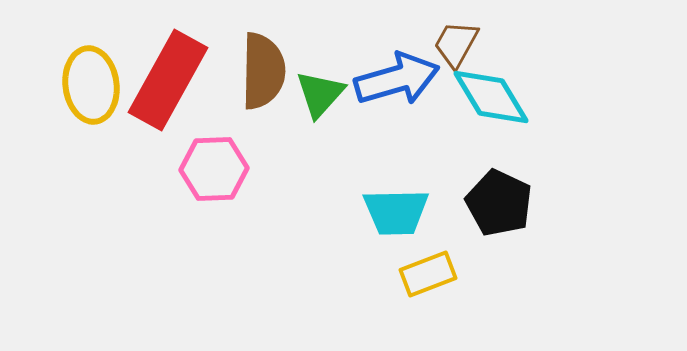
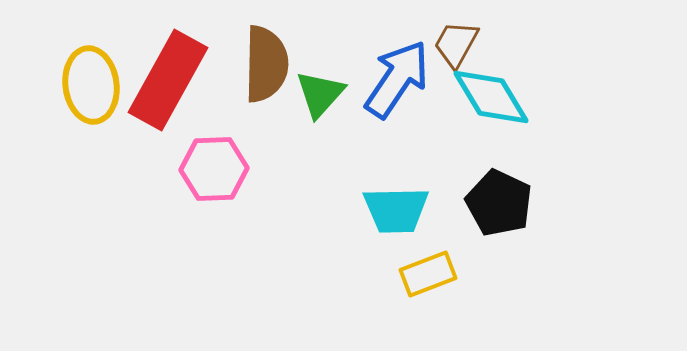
brown semicircle: moved 3 px right, 7 px up
blue arrow: rotated 40 degrees counterclockwise
cyan trapezoid: moved 2 px up
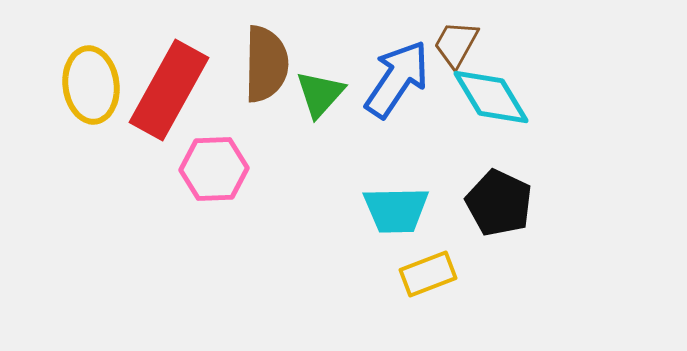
red rectangle: moved 1 px right, 10 px down
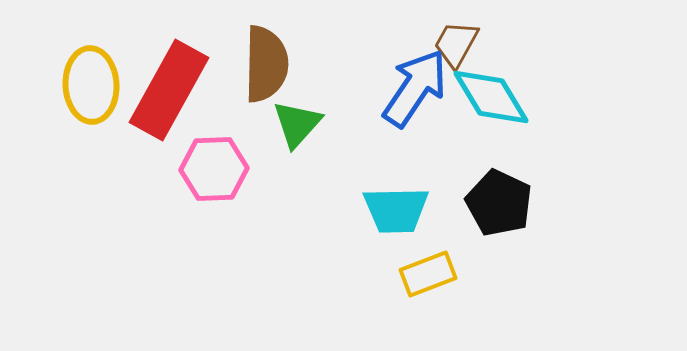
blue arrow: moved 18 px right, 9 px down
yellow ellipse: rotated 4 degrees clockwise
green triangle: moved 23 px left, 30 px down
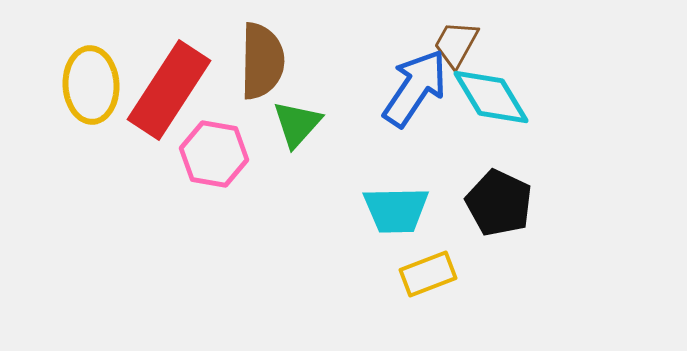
brown semicircle: moved 4 px left, 3 px up
red rectangle: rotated 4 degrees clockwise
pink hexagon: moved 15 px up; rotated 12 degrees clockwise
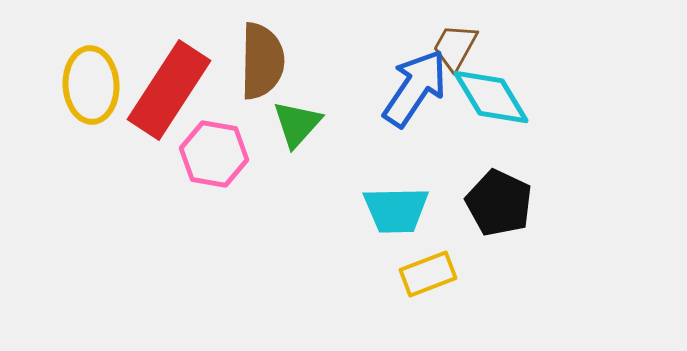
brown trapezoid: moved 1 px left, 3 px down
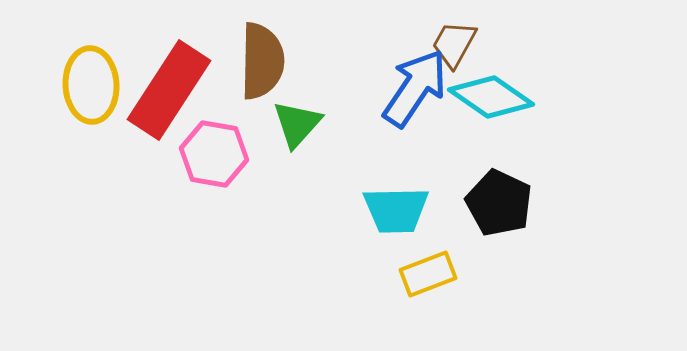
brown trapezoid: moved 1 px left, 3 px up
cyan diamond: rotated 24 degrees counterclockwise
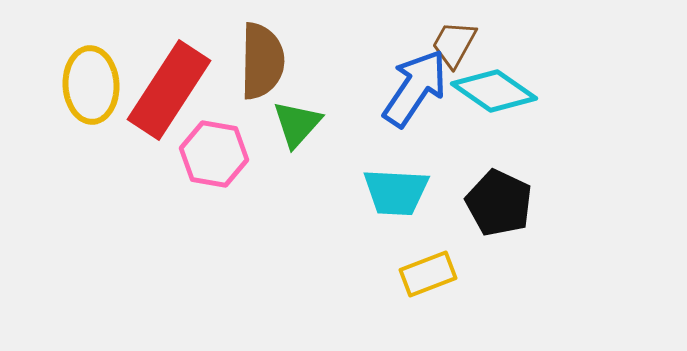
cyan diamond: moved 3 px right, 6 px up
cyan trapezoid: moved 18 px up; rotated 4 degrees clockwise
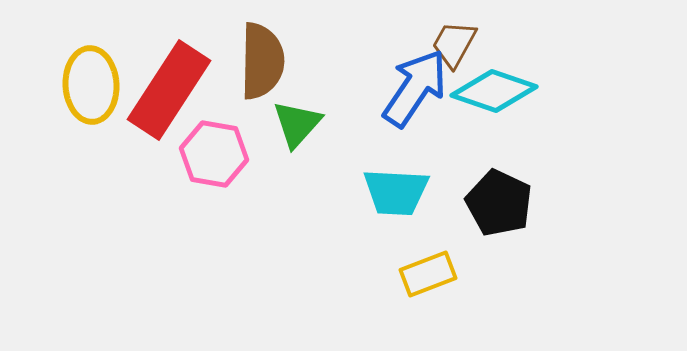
cyan diamond: rotated 16 degrees counterclockwise
